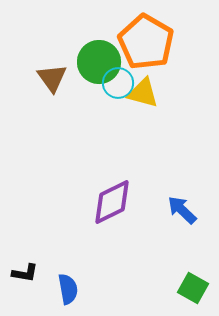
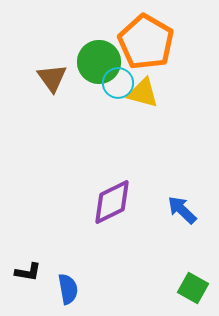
black L-shape: moved 3 px right, 1 px up
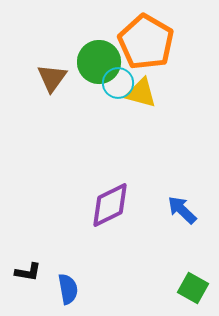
brown triangle: rotated 12 degrees clockwise
yellow triangle: moved 2 px left
purple diamond: moved 2 px left, 3 px down
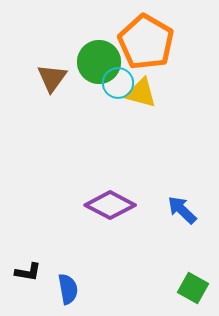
purple diamond: rotated 54 degrees clockwise
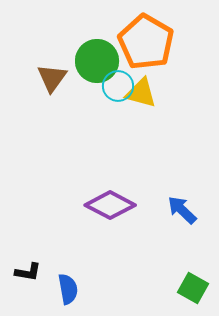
green circle: moved 2 px left, 1 px up
cyan circle: moved 3 px down
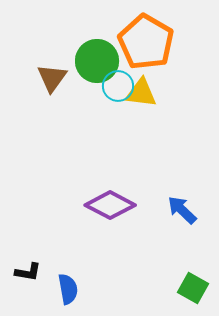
yellow triangle: rotated 8 degrees counterclockwise
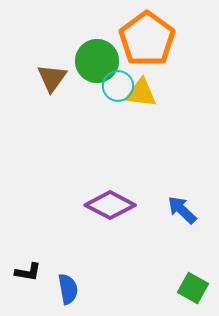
orange pentagon: moved 1 px right, 3 px up; rotated 6 degrees clockwise
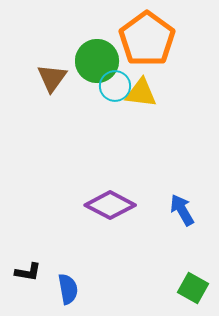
cyan circle: moved 3 px left
blue arrow: rotated 16 degrees clockwise
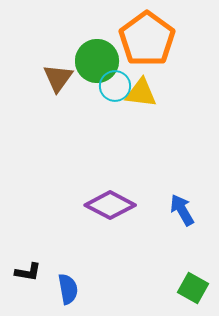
brown triangle: moved 6 px right
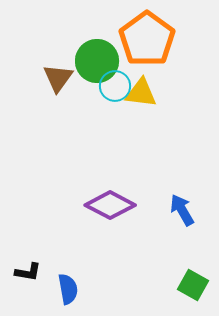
green square: moved 3 px up
